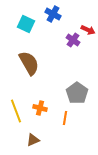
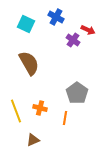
blue cross: moved 3 px right, 3 px down
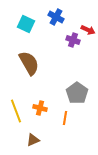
purple cross: rotated 16 degrees counterclockwise
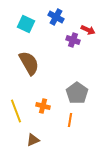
orange cross: moved 3 px right, 2 px up
orange line: moved 5 px right, 2 px down
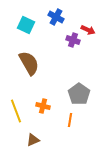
cyan square: moved 1 px down
gray pentagon: moved 2 px right, 1 px down
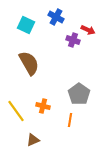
yellow line: rotated 15 degrees counterclockwise
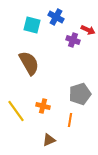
cyan square: moved 6 px right; rotated 12 degrees counterclockwise
gray pentagon: moved 1 px right; rotated 20 degrees clockwise
brown triangle: moved 16 px right
